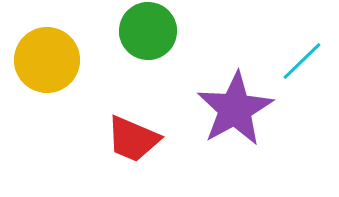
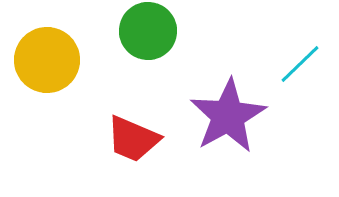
cyan line: moved 2 px left, 3 px down
purple star: moved 7 px left, 7 px down
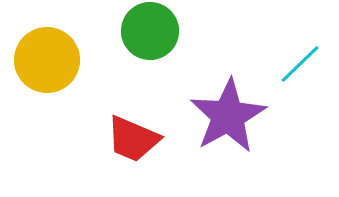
green circle: moved 2 px right
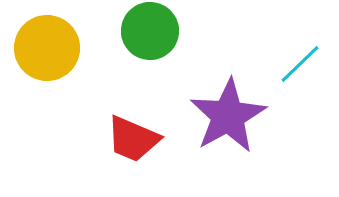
yellow circle: moved 12 px up
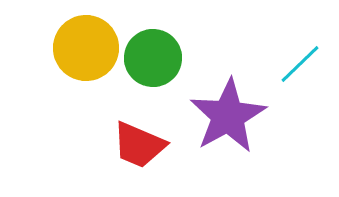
green circle: moved 3 px right, 27 px down
yellow circle: moved 39 px right
red trapezoid: moved 6 px right, 6 px down
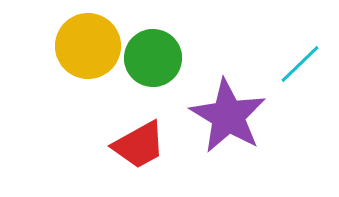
yellow circle: moved 2 px right, 2 px up
purple star: rotated 12 degrees counterclockwise
red trapezoid: rotated 52 degrees counterclockwise
